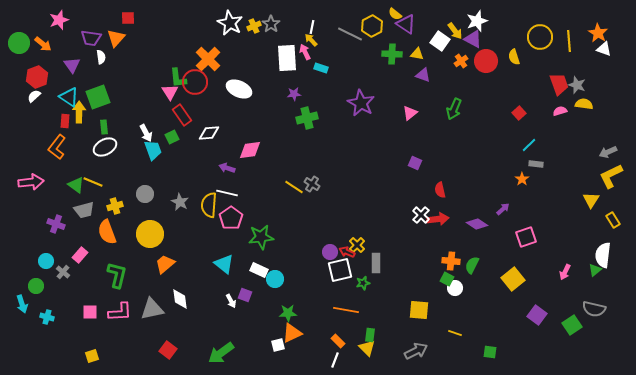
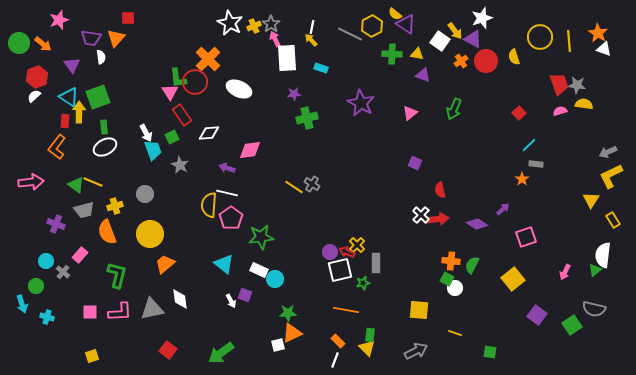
white star at (477, 21): moved 5 px right, 3 px up
pink arrow at (305, 52): moved 30 px left, 13 px up
gray star at (577, 85): rotated 12 degrees counterclockwise
gray star at (180, 202): moved 37 px up
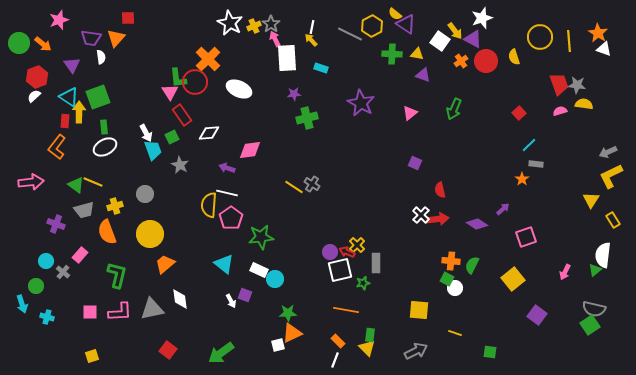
green square at (572, 325): moved 18 px right
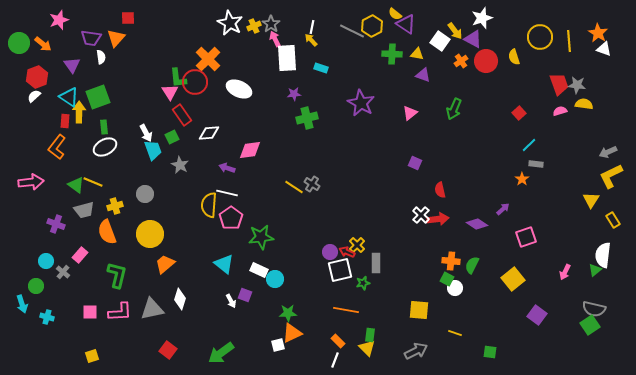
gray line at (350, 34): moved 2 px right, 3 px up
white diamond at (180, 299): rotated 25 degrees clockwise
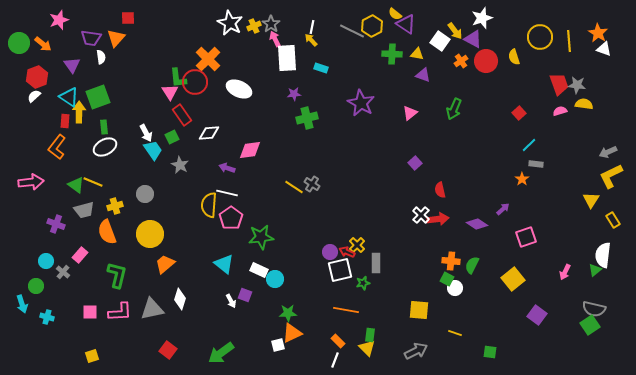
cyan trapezoid at (153, 150): rotated 15 degrees counterclockwise
purple square at (415, 163): rotated 24 degrees clockwise
